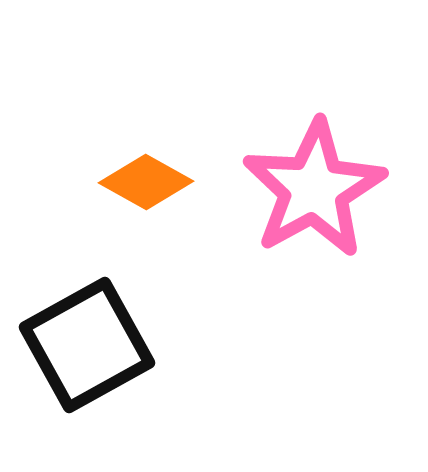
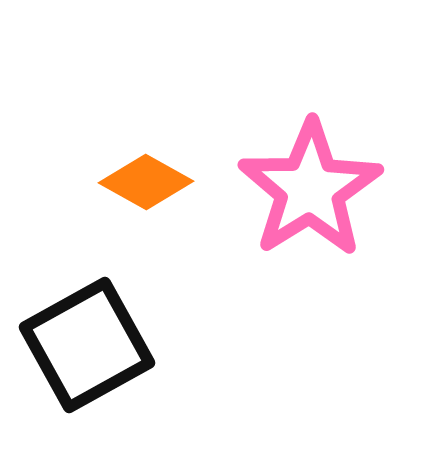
pink star: moved 4 px left; rotated 3 degrees counterclockwise
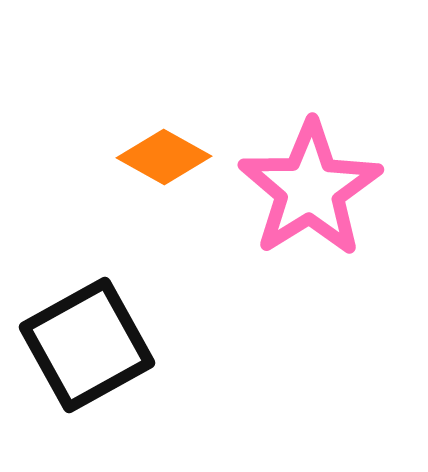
orange diamond: moved 18 px right, 25 px up
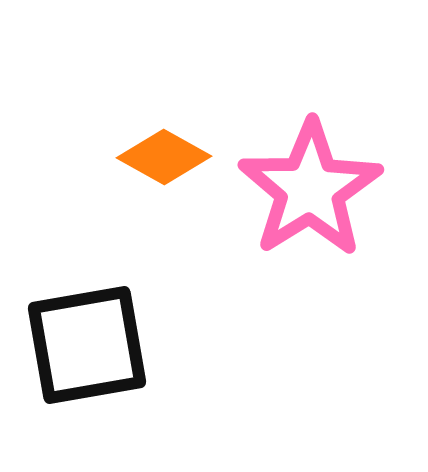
black square: rotated 19 degrees clockwise
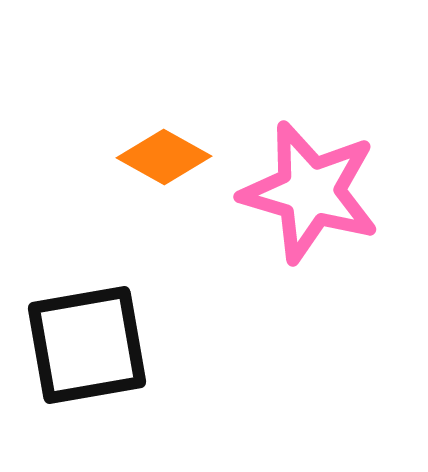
pink star: moved 3 px down; rotated 24 degrees counterclockwise
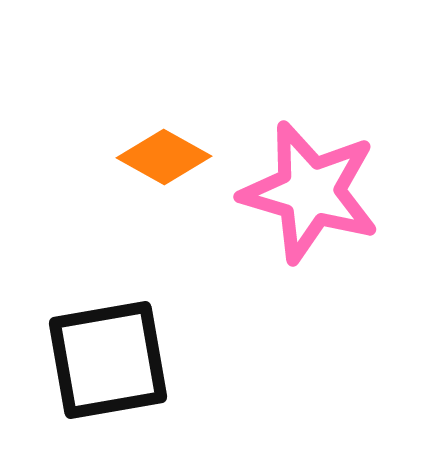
black square: moved 21 px right, 15 px down
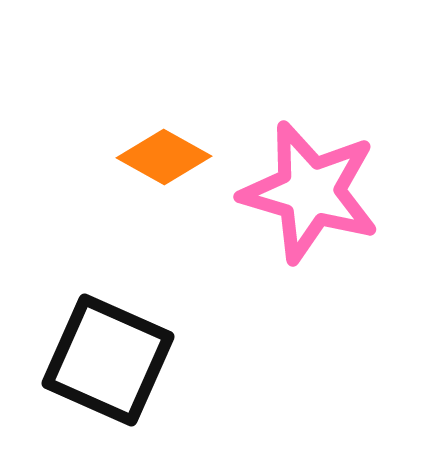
black square: rotated 34 degrees clockwise
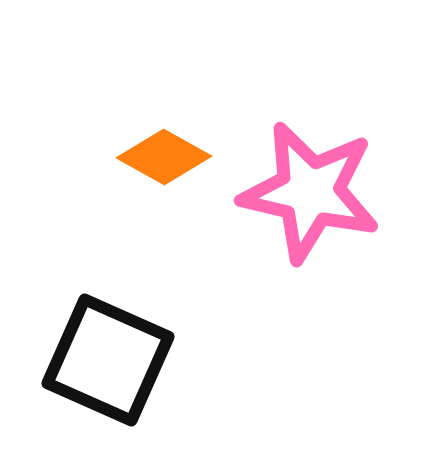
pink star: rotated 3 degrees counterclockwise
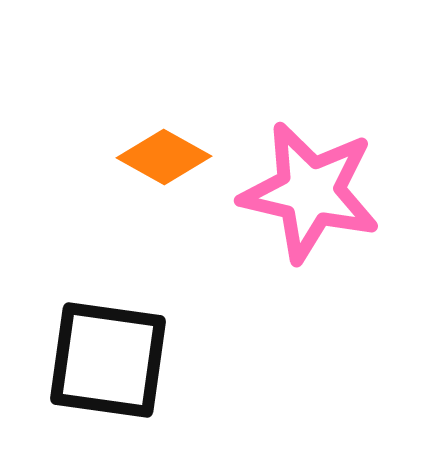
black square: rotated 16 degrees counterclockwise
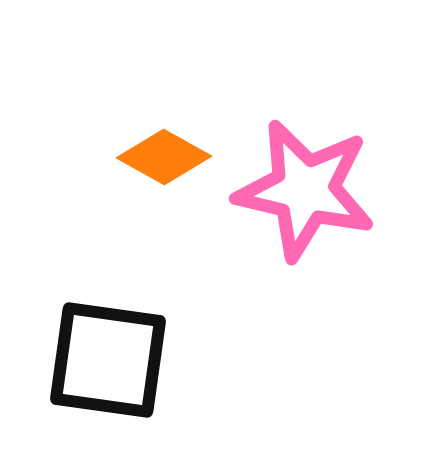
pink star: moved 5 px left, 2 px up
